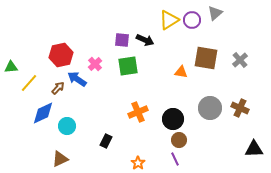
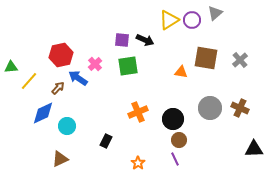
blue arrow: moved 1 px right, 1 px up
yellow line: moved 2 px up
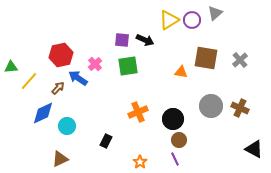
gray circle: moved 1 px right, 2 px up
black triangle: rotated 30 degrees clockwise
orange star: moved 2 px right, 1 px up
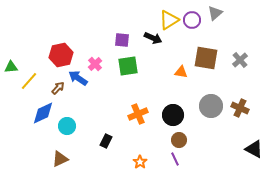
black arrow: moved 8 px right, 2 px up
orange cross: moved 2 px down
black circle: moved 4 px up
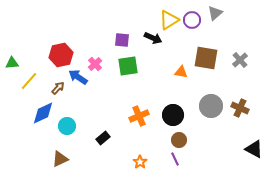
green triangle: moved 1 px right, 4 px up
blue arrow: moved 1 px up
orange cross: moved 1 px right, 2 px down
black rectangle: moved 3 px left, 3 px up; rotated 24 degrees clockwise
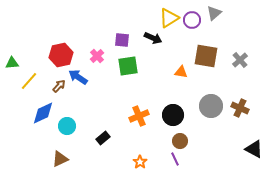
gray triangle: moved 1 px left
yellow triangle: moved 2 px up
brown square: moved 2 px up
pink cross: moved 2 px right, 8 px up
brown arrow: moved 1 px right, 2 px up
brown circle: moved 1 px right, 1 px down
